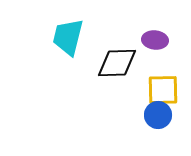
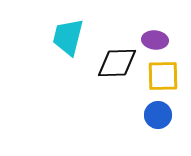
yellow square: moved 14 px up
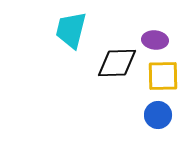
cyan trapezoid: moved 3 px right, 7 px up
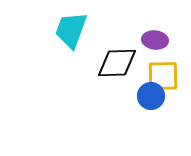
cyan trapezoid: rotated 6 degrees clockwise
blue circle: moved 7 px left, 19 px up
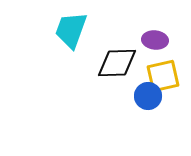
yellow square: rotated 12 degrees counterclockwise
blue circle: moved 3 px left
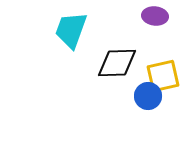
purple ellipse: moved 24 px up
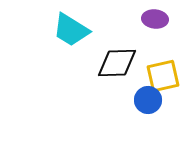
purple ellipse: moved 3 px down
cyan trapezoid: rotated 78 degrees counterclockwise
blue circle: moved 4 px down
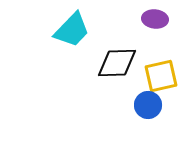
cyan trapezoid: moved 1 px right; rotated 78 degrees counterclockwise
yellow square: moved 2 px left
blue circle: moved 5 px down
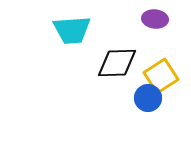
cyan trapezoid: rotated 42 degrees clockwise
yellow square: rotated 20 degrees counterclockwise
blue circle: moved 7 px up
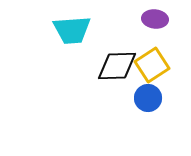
black diamond: moved 3 px down
yellow square: moved 9 px left, 11 px up
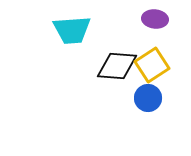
black diamond: rotated 6 degrees clockwise
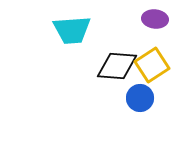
blue circle: moved 8 px left
